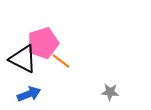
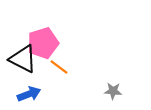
orange line: moved 2 px left, 6 px down
gray star: moved 3 px right, 1 px up
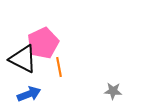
pink pentagon: rotated 8 degrees counterclockwise
orange line: rotated 42 degrees clockwise
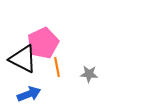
orange line: moved 2 px left
gray star: moved 24 px left, 17 px up
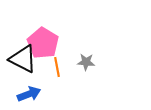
pink pentagon: rotated 16 degrees counterclockwise
gray star: moved 3 px left, 12 px up
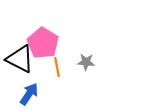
black triangle: moved 3 px left
blue arrow: rotated 35 degrees counterclockwise
